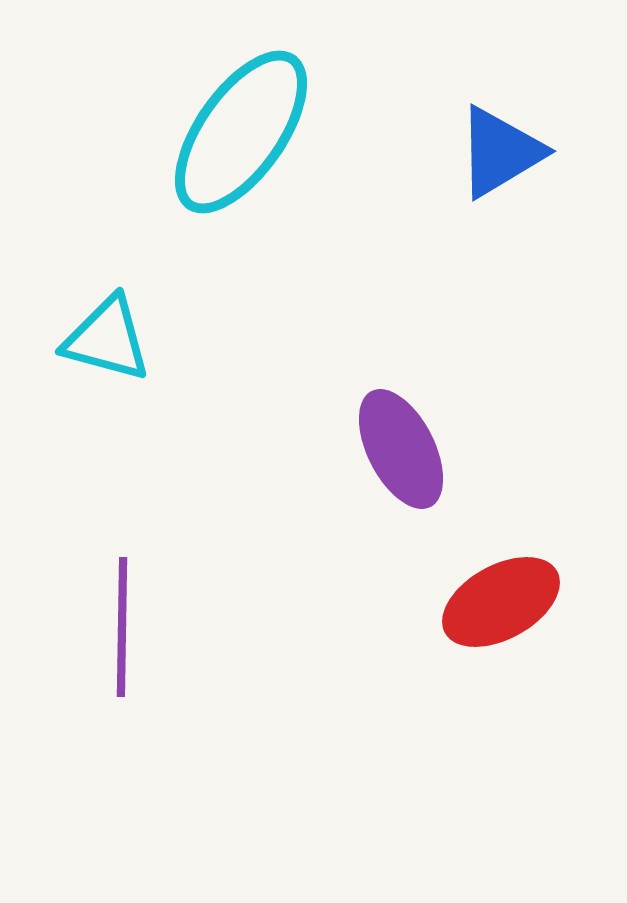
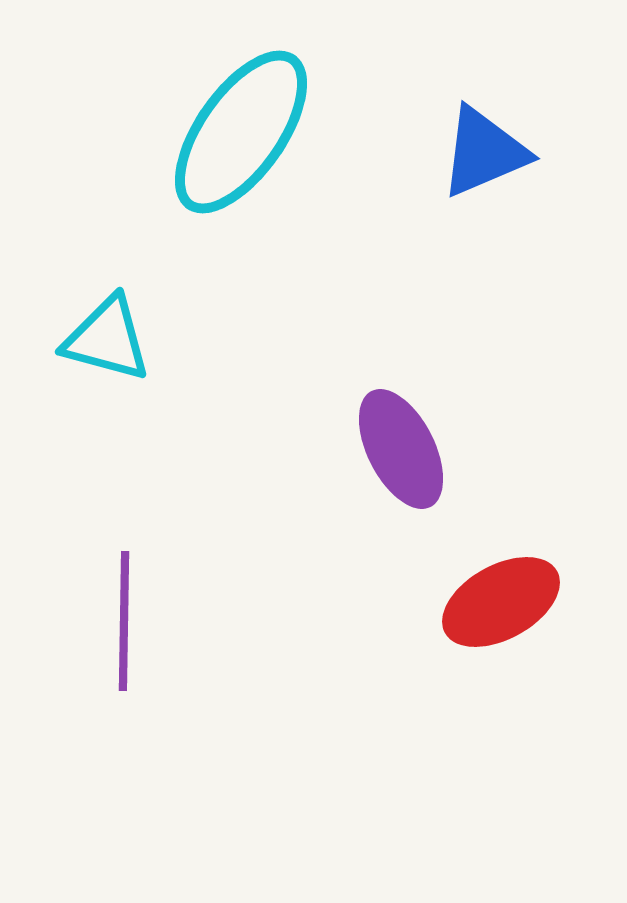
blue triangle: moved 16 px left; rotated 8 degrees clockwise
purple line: moved 2 px right, 6 px up
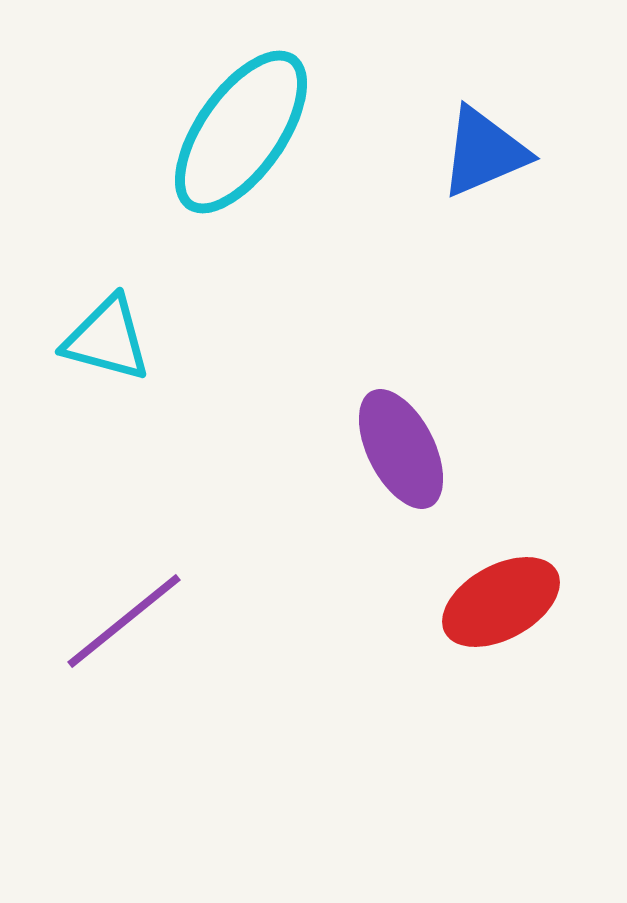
purple line: rotated 50 degrees clockwise
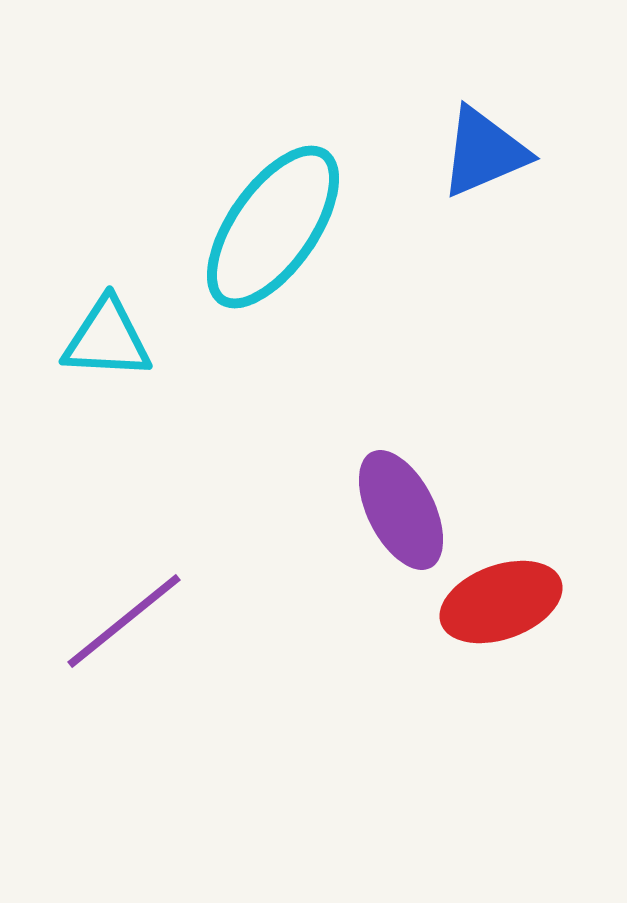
cyan ellipse: moved 32 px right, 95 px down
cyan triangle: rotated 12 degrees counterclockwise
purple ellipse: moved 61 px down
red ellipse: rotated 9 degrees clockwise
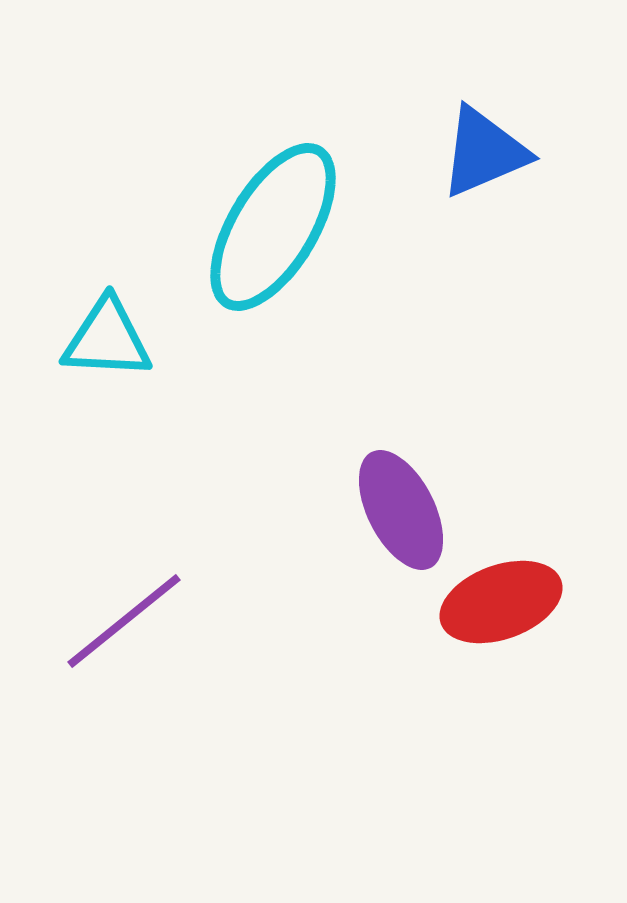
cyan ellipse: rotated 4 degrees counterclockwise
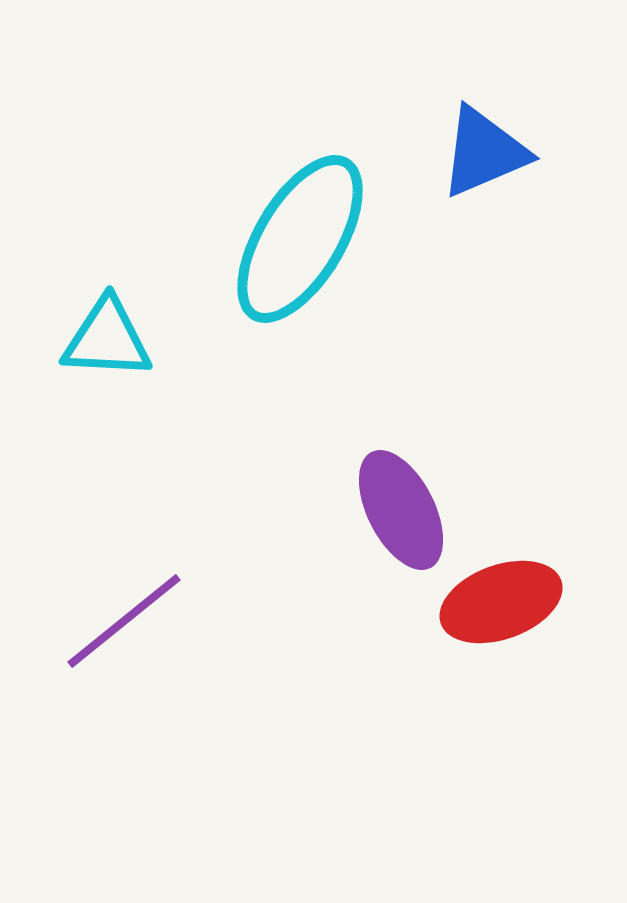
cyan ellipse: moved 27 px right, 12 px down
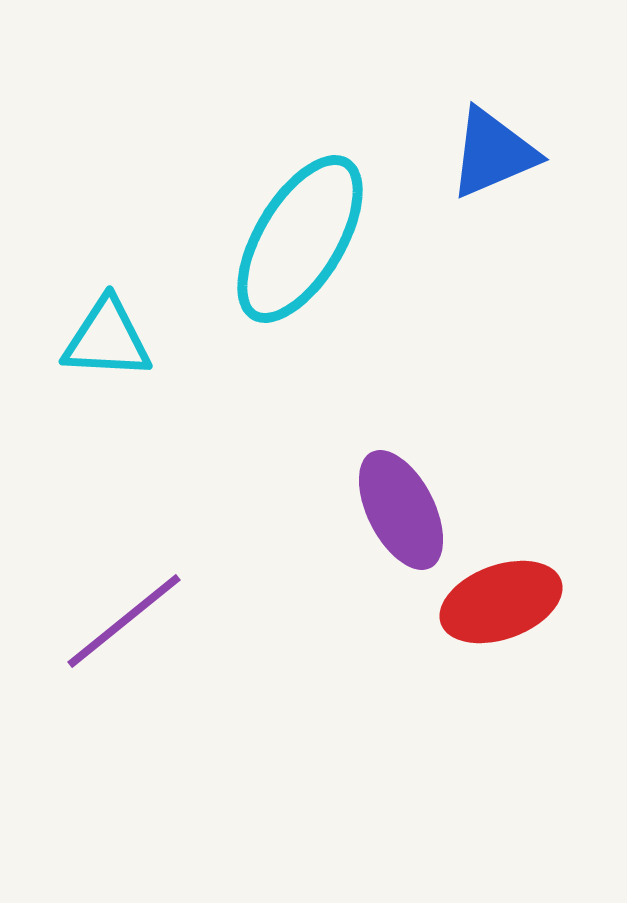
blue triangle: moved 9 px right, 1 px down
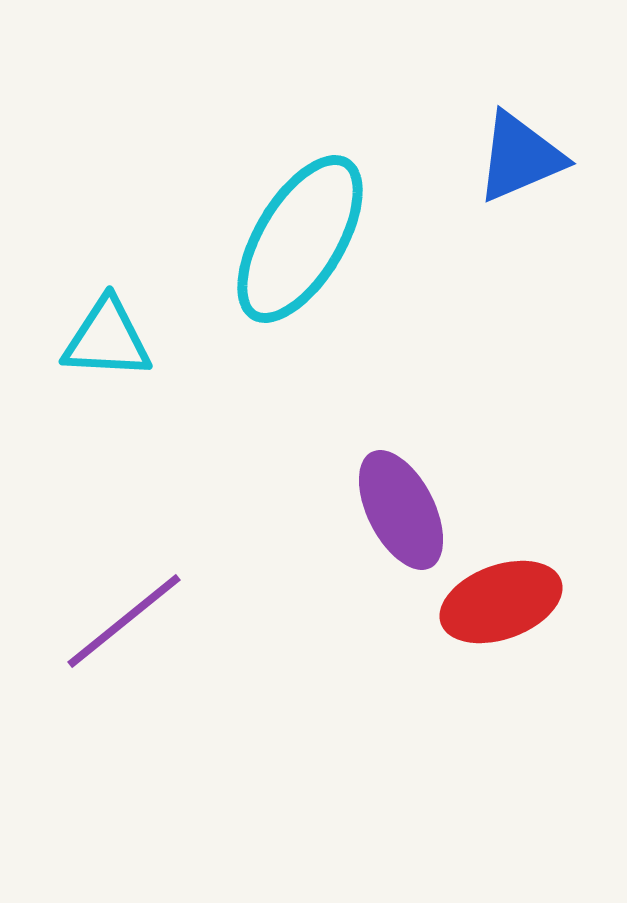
blue triangle: moved 27 px right, 4 px down
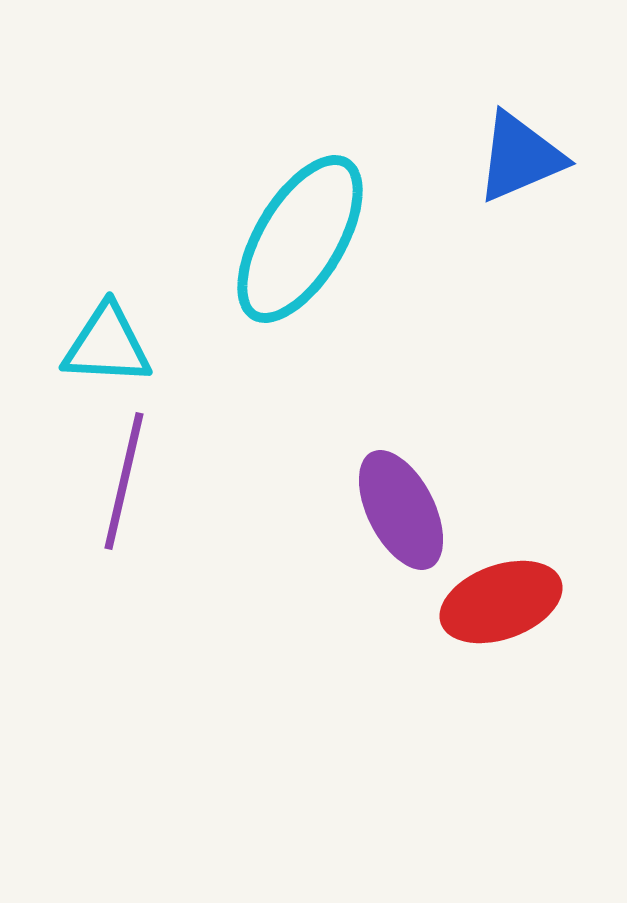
cyan triangle: moved 6 px down
purple line: moved 140 px up; rotated 38 degrees counterclockwise
